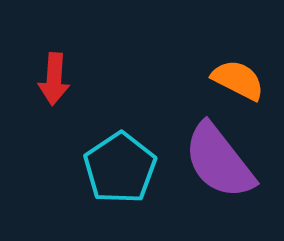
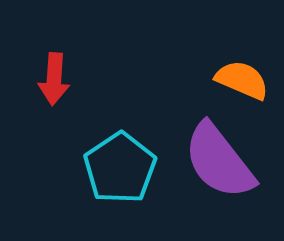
orange semicircle: moved 4 px right; rotated 4 degrees counterclockwise
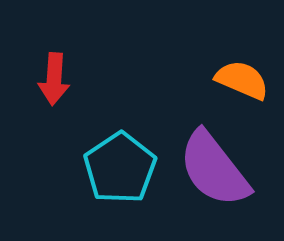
purple semicircle: moved 5 px left, 8 px down
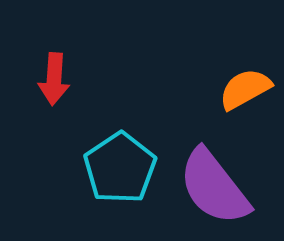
orange semicircle: moved 3 px right, 9 px down; rotated 52 degrees counterclockwise
purple semicircle: moved 18 px down
